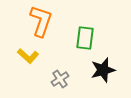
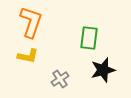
orange L-shape: moved 10 px left, 1 px down
green rectangle: moved 4 px right
yellow L-shape: rotated 30 degrees counterclockwise
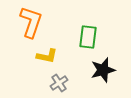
green rectangle: moved 1 px left, 1 px up
yellow L-shape: moved 19 px right
gray cross: moved 1 px left, 4 px down
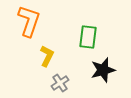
orange L-shape: moved 2 px left, 1 px up
yellow L-shape: rotated 75 degrees counterclockwise
gray cross: moved 1 px right
